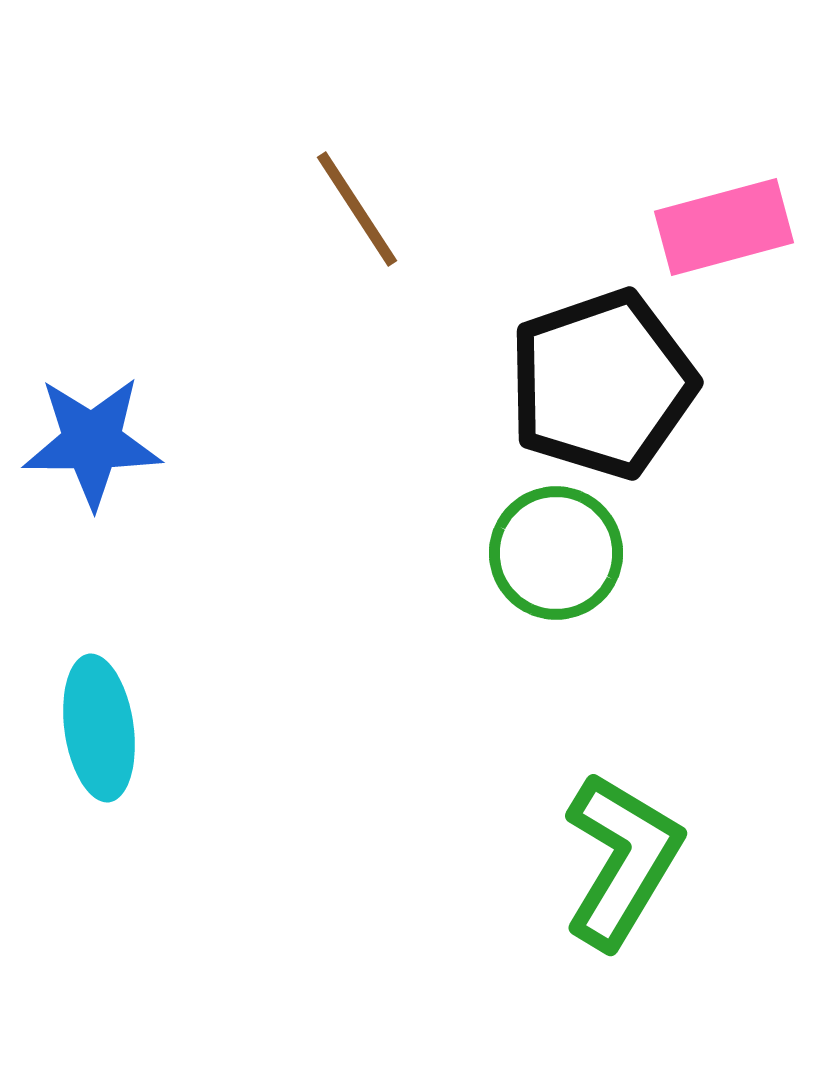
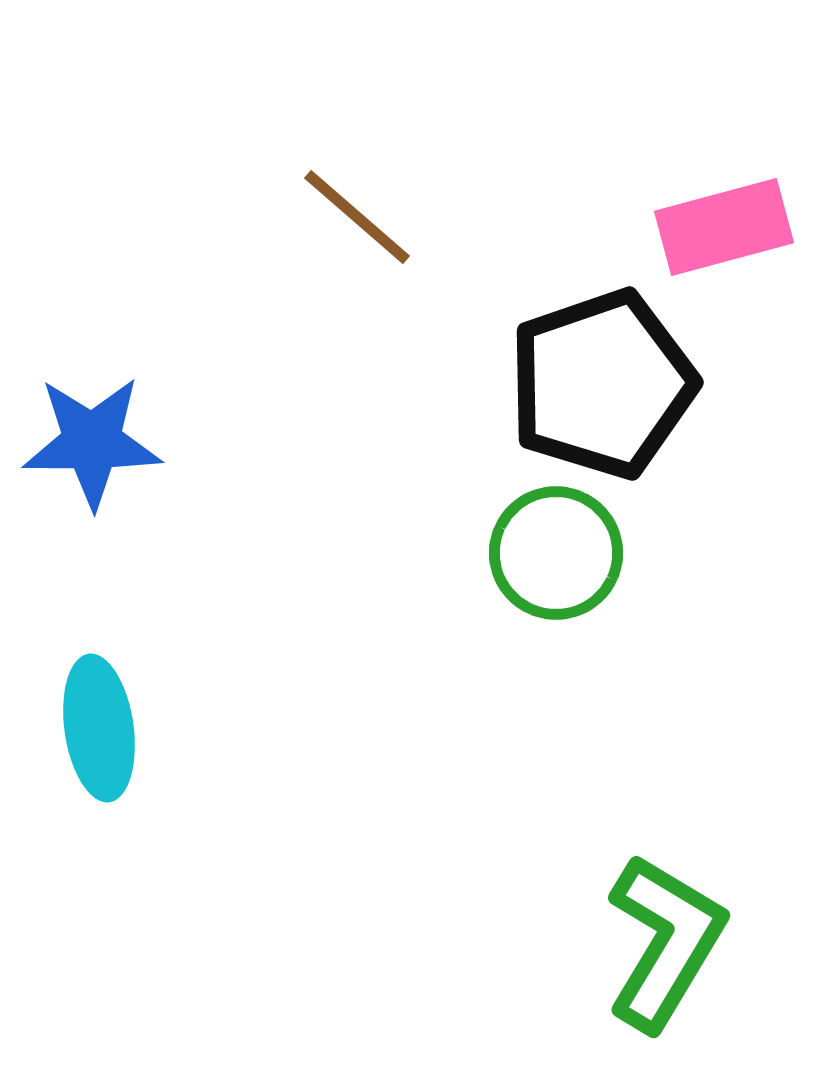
brown line: moved 8 px down; rotated 16 degrees counterclockwise
green L-shape: moved 43 px right, 82 px down
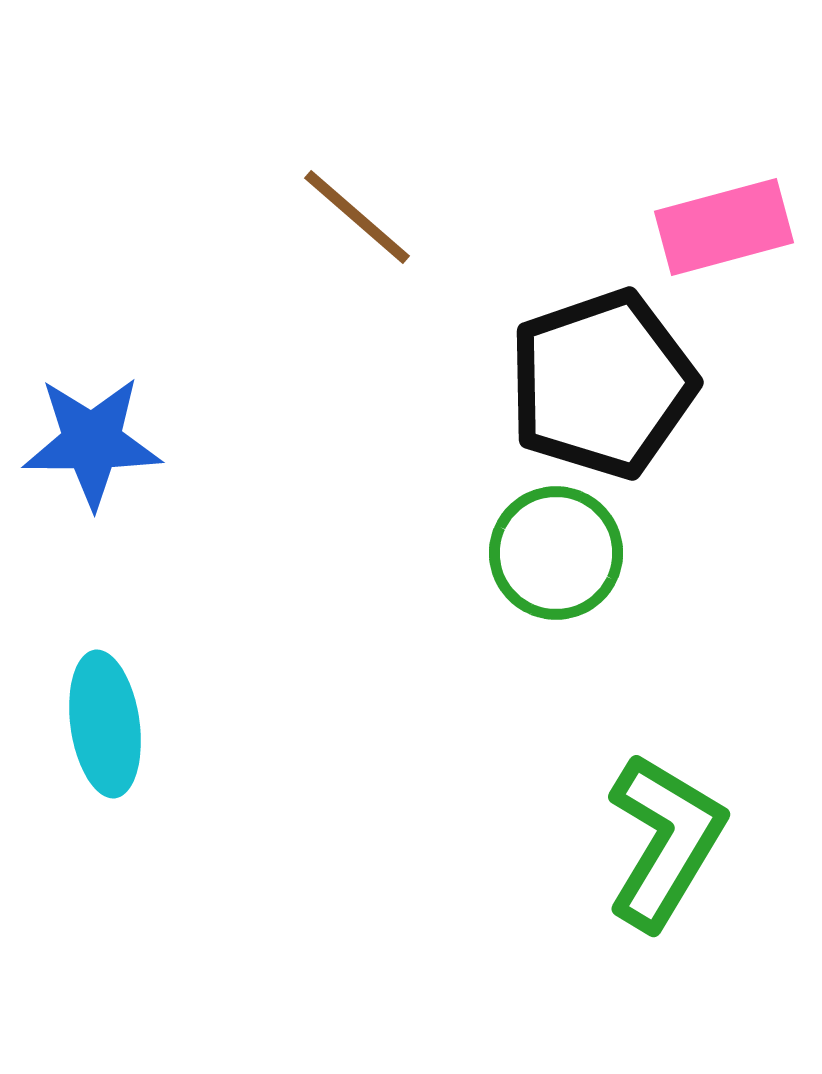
cyan ellipse: moved 6 px right, 4 px up
green L-shape: moved 101 px up
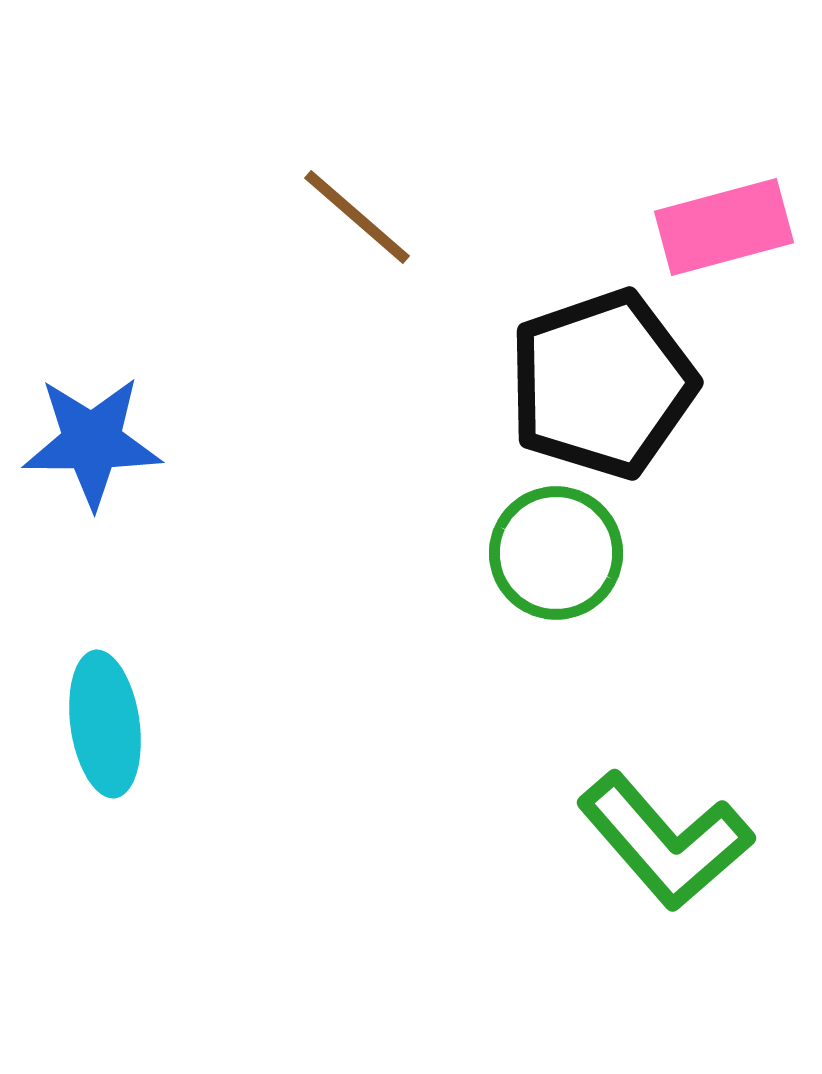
green L-shape: rotated 108 degrees clockwise
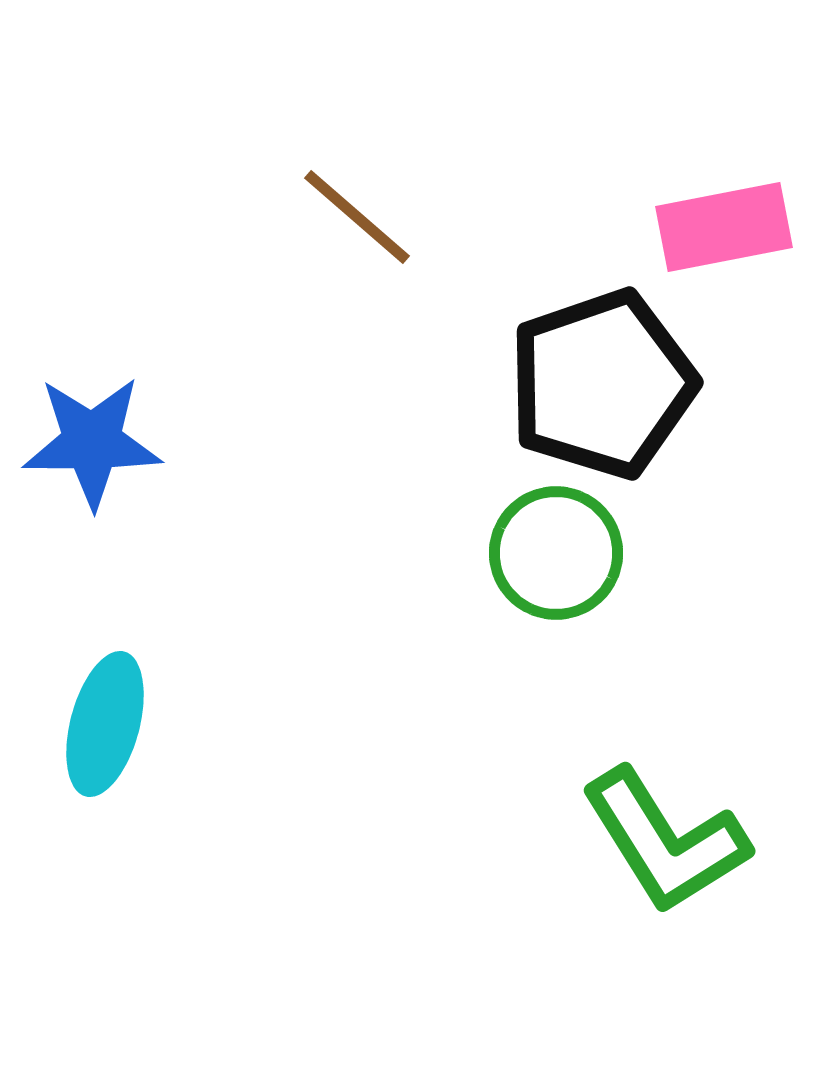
pink rectangle: rotated 4 degrees clockwise
cyan ellipse: rotated 23 degrees clockwise
green L-shape: rotated 9 degrees clockwise
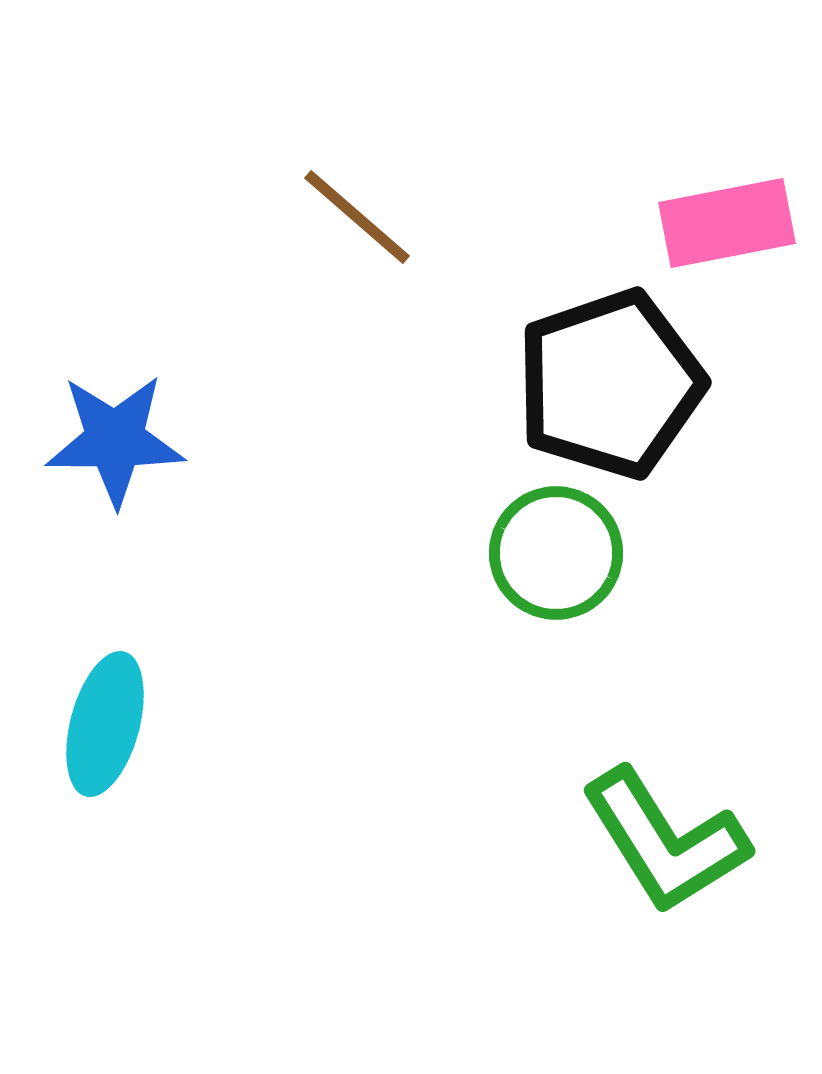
pink rectangle: moved 3 px right, 4 px up
black pentagon: moved 8 px right
blue star: moved 23 px right, 2 px up
